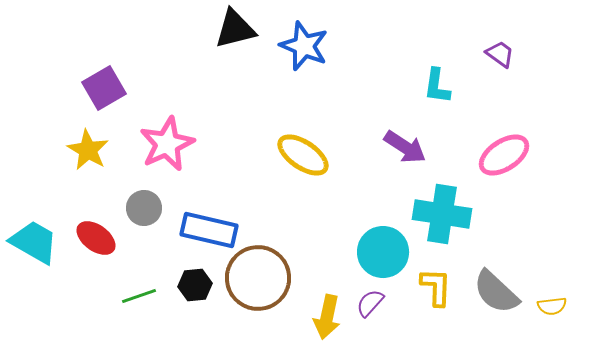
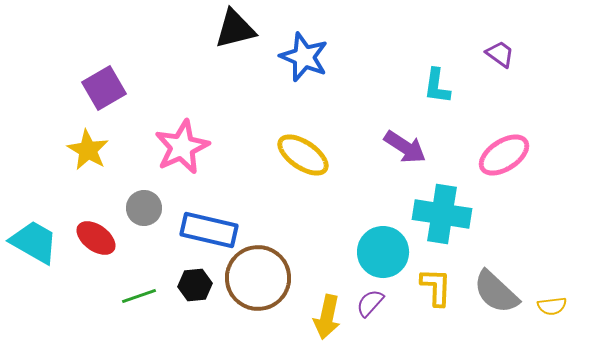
blue star: moved 11 px down
pink star: moved 15 px right, 3 px down
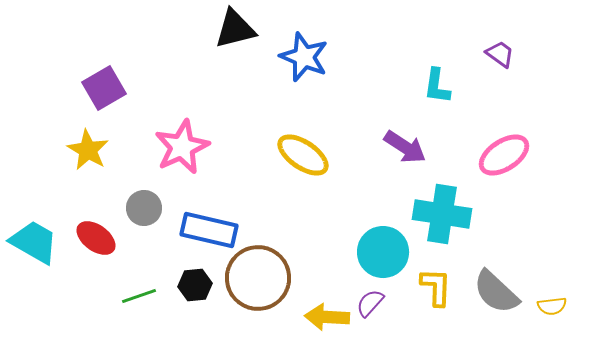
yellow arrow: rotated 81 degrees clockwise
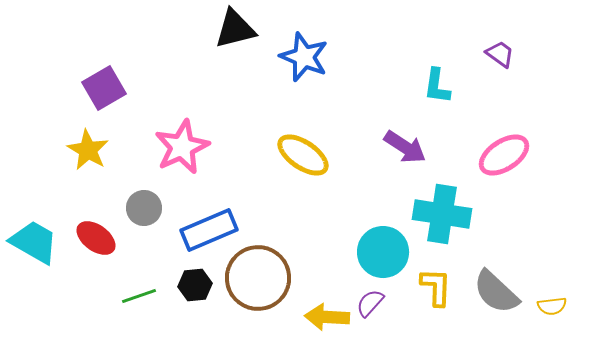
blue rectangle: rotated 36 degrees counterclockwise
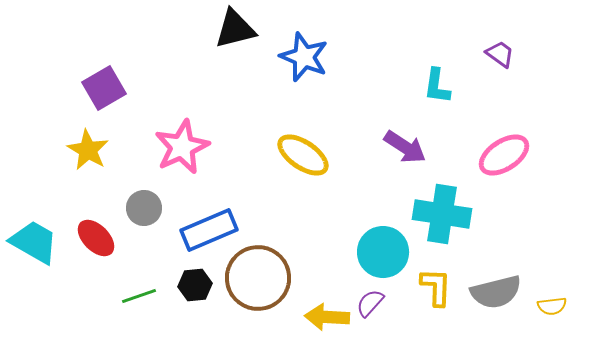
red ellipse: rotated 9 degrees clockwise
gray semicircle: rotated 57 degrees counterclockwise
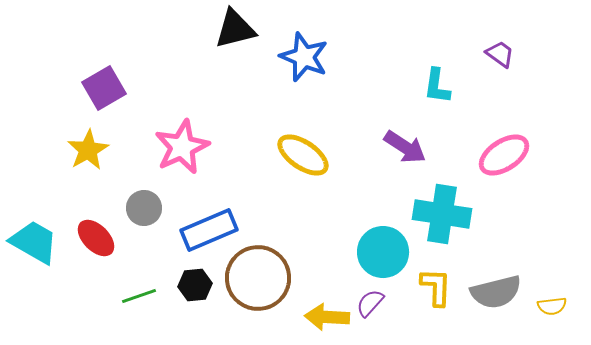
yellow star: rotated 12 degrees clockwise
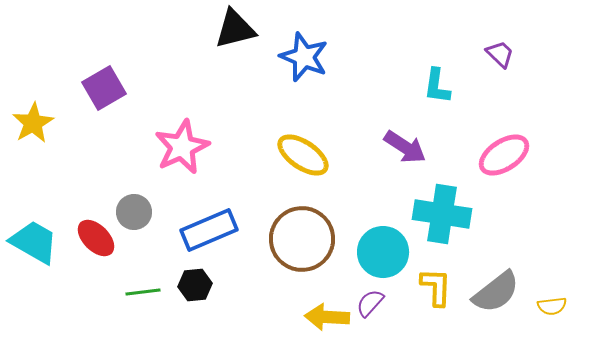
purple trapezoid: rotated 8 degrees clockwise
yellow star: moved 55 px left, 27 px up
gray circle: moved 10 px left, 4 px down
brown circle: moved 44 px right, 39 px up
gray semicircle: rotated 24 degrees counterclockwise
green line: moved 4 px right, 4 px up; rotated 12 degrees clockwise
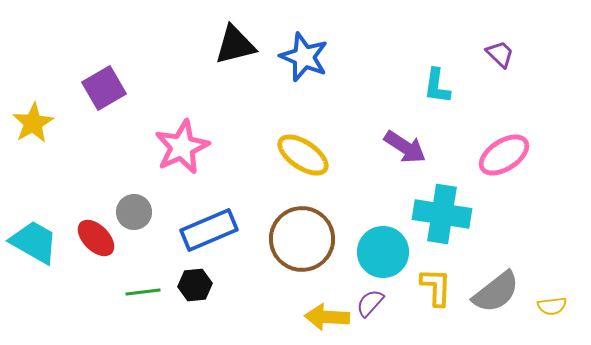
black triangle: moved 16 px down
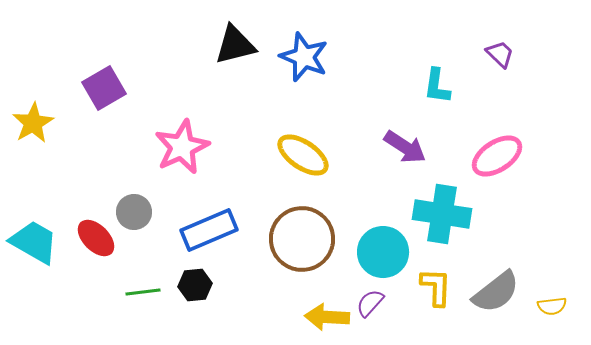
pink ellipse: moved 7 px left, 1 px down
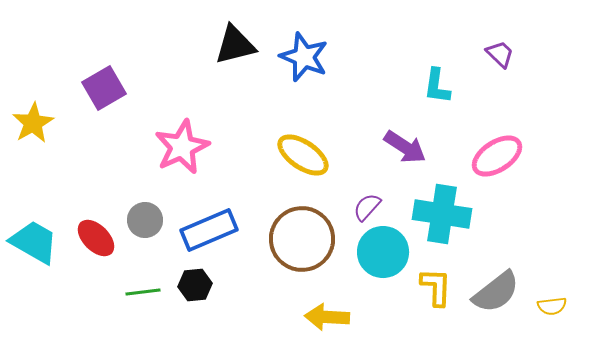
gray circle: moved 11 px right, 8 px down
purple semicircle: moved 3 px left, 96 px up
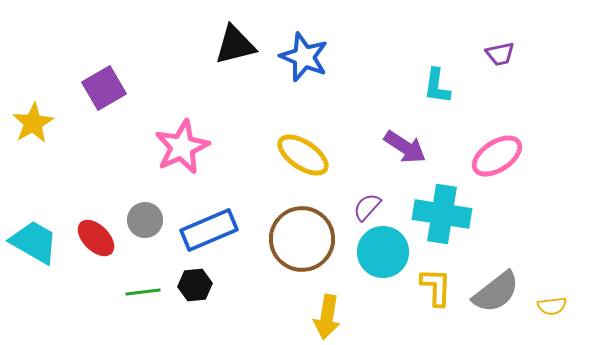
purple trapezoid: rotated 124 degrees clockwise
yellow arrow: rotated 84 degrees counterclockwise
